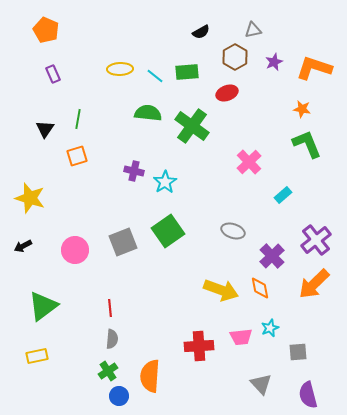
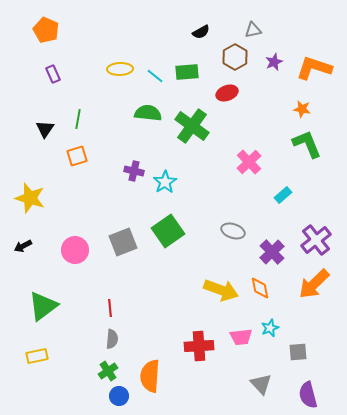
purple cross at (272, 256): moved 4 px up
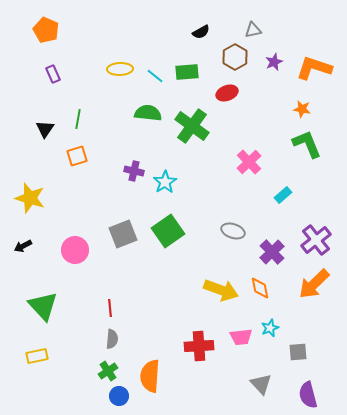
gray square at (123, 242): moved 8 px up
green triangle at (43, 306): rotated 36 degrees counterclockwise
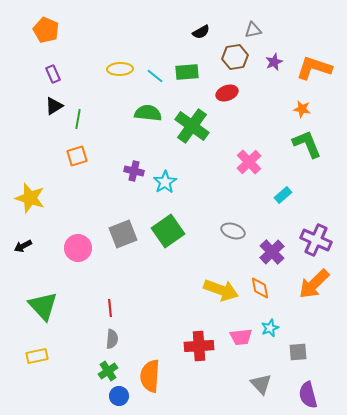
brown hexagon at (235, 57): rotated 20 degrees clockwise
black triangle at (45, 129): moved 9 px right, 23 px up; rotated 24 degrees clockwise
purple cross at (316, 240): rotated 28 degrees counterclockwise
pink circle at (75, 250): moved 3 px right, 2 px up
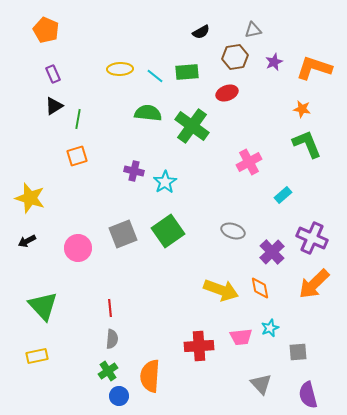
pink cross at (249, 162): rotated 15 degrees clockwise
purple cross at (316, 240): moved 4 px left, 2 px up
black arrow at (23, 246): moved 4 px right, 5 px up
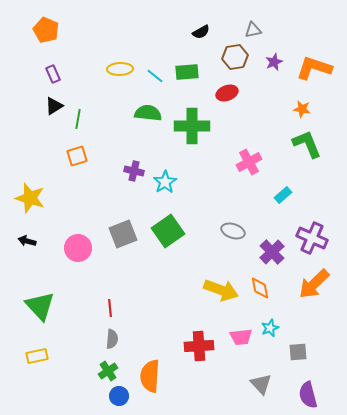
green cross at (192, 126): rotated 36 degrees counterclockwise
black arrow at (27, 241): rotated 42 degrees clockwise
green triangle at (43, 306): moved 3 px left
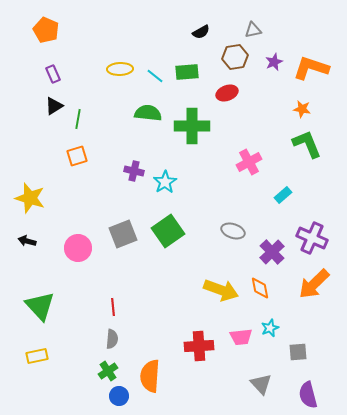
orange L-shape at (314, 68): moved 3 px left
red line at (110, 308): moved 3 px right, 1 px up
